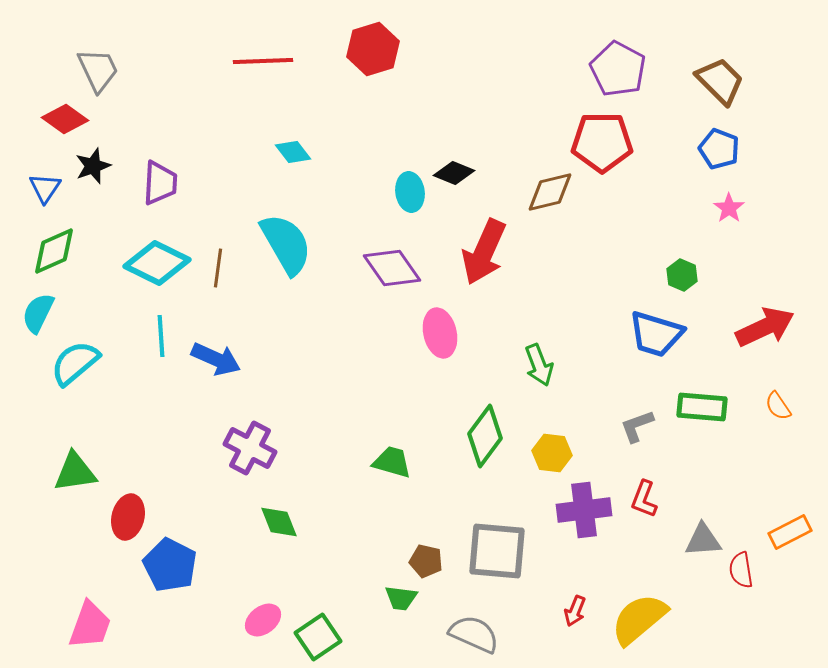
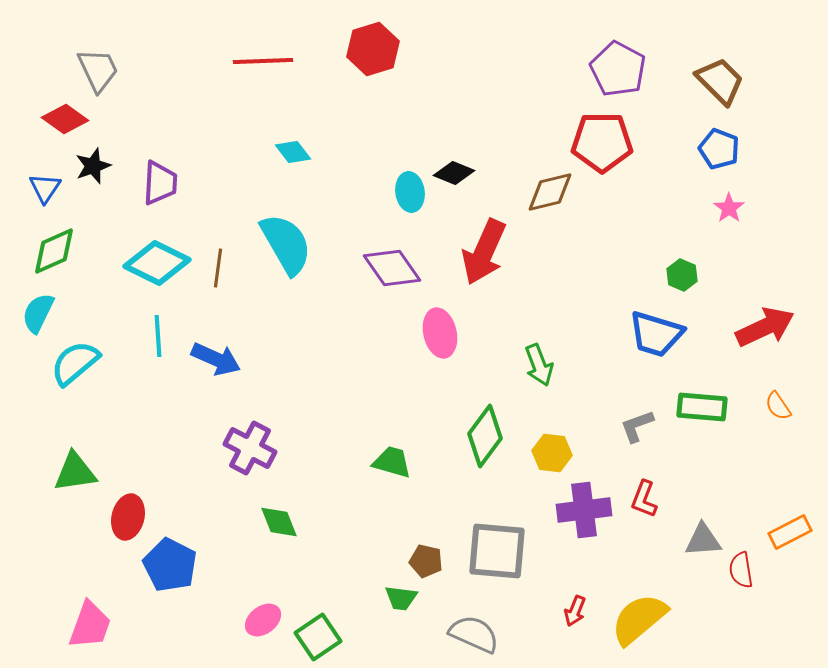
cyan line at (161, 336): moved 3 px left
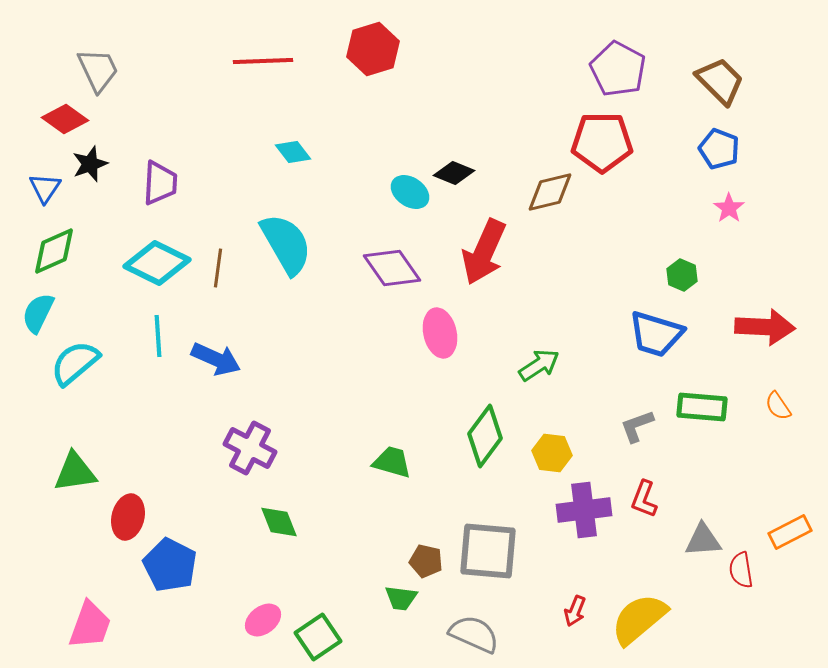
black star at (93, 166): moved 3 px left, 2 px up
cyan ellipse at (410, 192): rotated 48 degrees counterclockwise
red arrow at (765, 327): rotated 28 degrees clockwise
green arrow at (539, 365): rotated 102 degrees counterclockwise
gray square at (497, 551): moved 9 px left
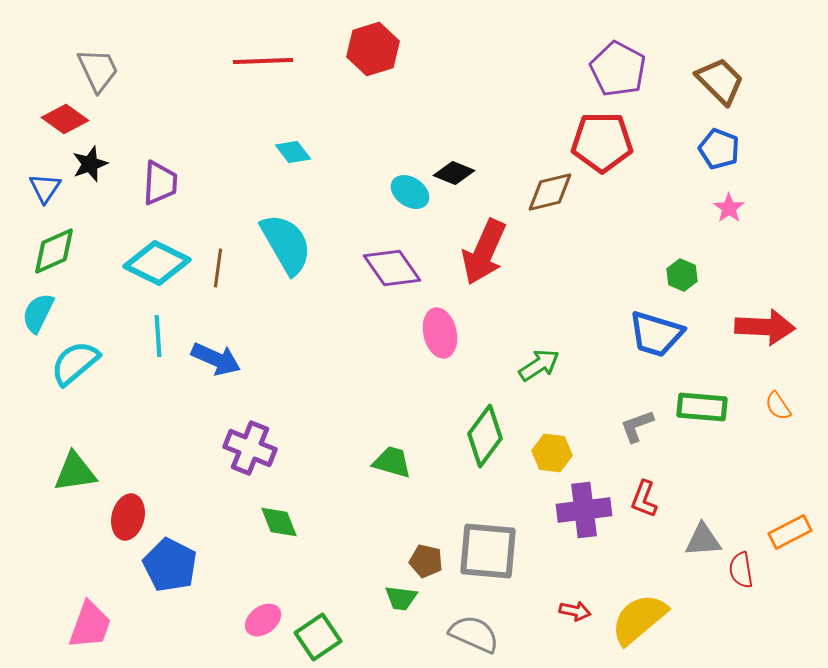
purple cross at (250, 448): rotated 6 degrees counterclockwise
red arrow at (575, 611): rotated 100 degrees counterclockwise
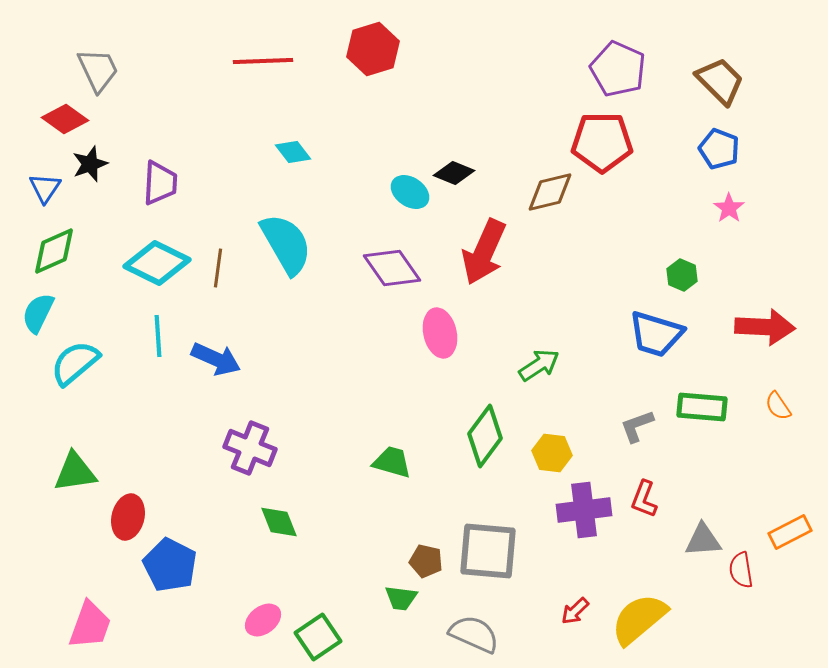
purple pentagon at (618, 69): rotated 4 degrees counterclockwise
red arrow at (575, 611): rotated 124 degrees clockwise
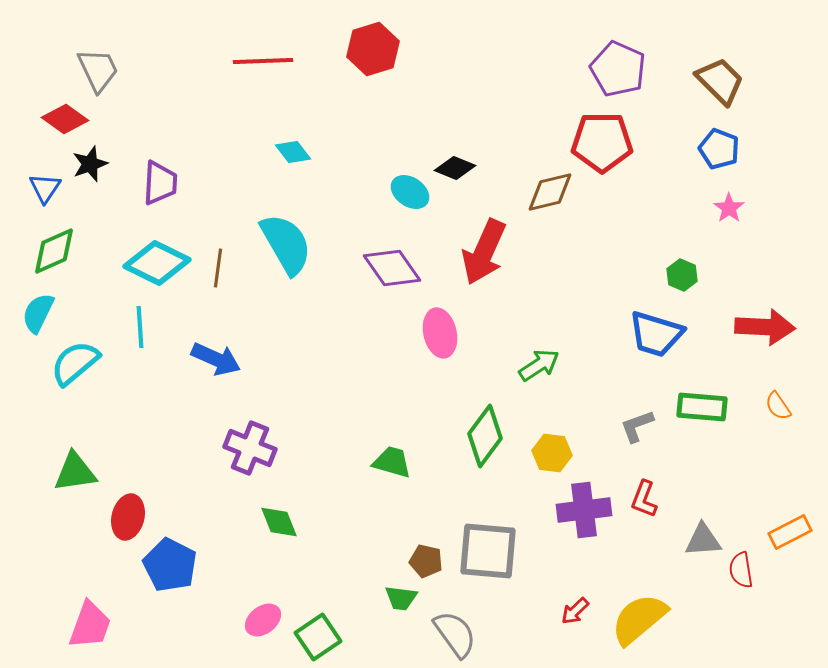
black diamond at (454, 173): moved 1 px right, 5 px up
cyan line at (158, 336): moved 18 px left, 9 px up
gray semicircle at (474, 634): moved 19 px left; rotated 30 degrees clockwise
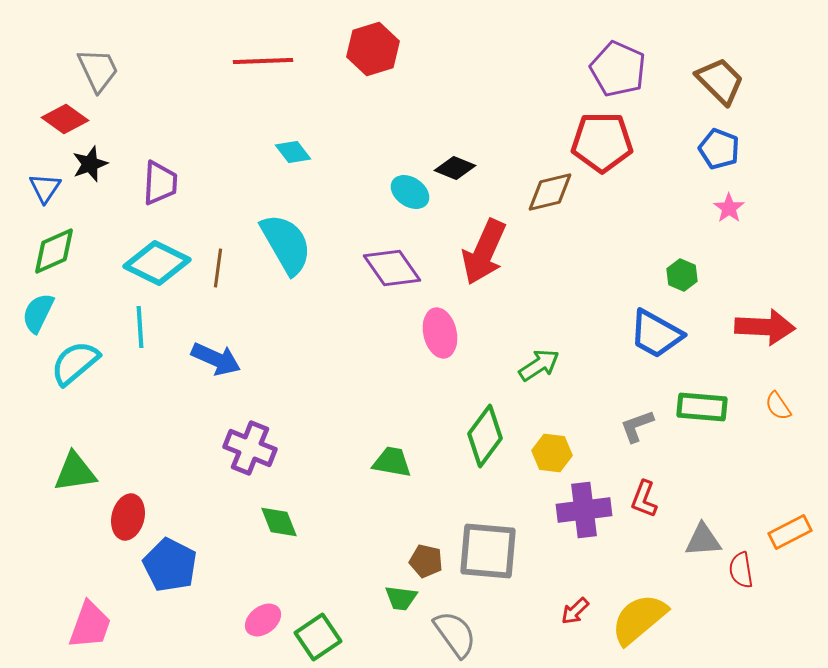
blue trapezoid at (656, 334): rotated 12 degrees clockwise
green trapezoid at (392, 462): rotated 6 degrees counterclockwise
